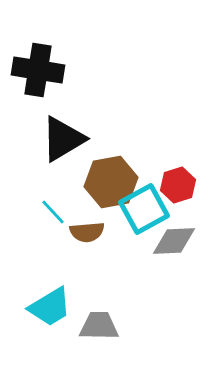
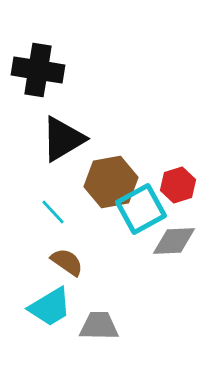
cyan square: moved 3 px left
brown semicircle: moved 20 px left, 30 px down; rotated 140 degrees counterclockwise
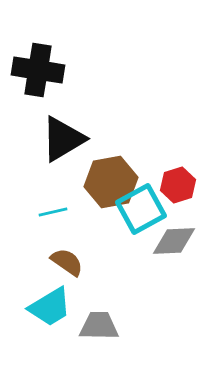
cyan line: rotated 60 degrees counterclockwise
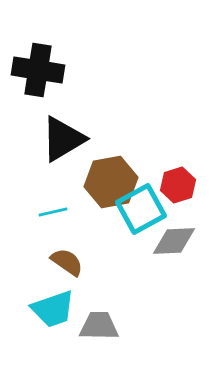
cyan trapezoid: moved 3 px right, 2 px down; rotated 12 degrees clockwise
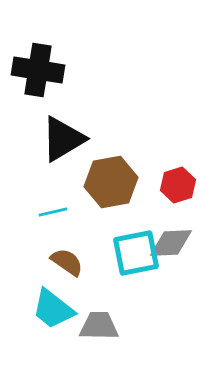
cyan square: moved 5 px left, 44 px down; rotated 18 degrees clockwise
gray diamond: moved 3 px left, 2 px down
cyan trapezoid: rotated 57 degrees clockwise
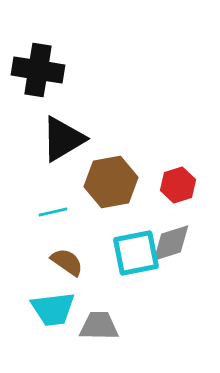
gray diamond: rotated 15 degrees counterclockwise
cyan trapezoid: rotated 45 degrees counterclockwise
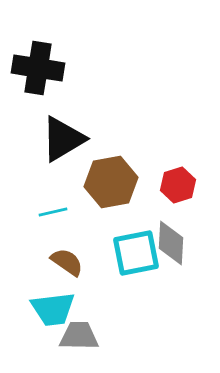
black cross: moved 2 px up
gray diamond: rotated 69 degrees counterclockwise
gray trapezoid: moved 20 px left, 10 px down
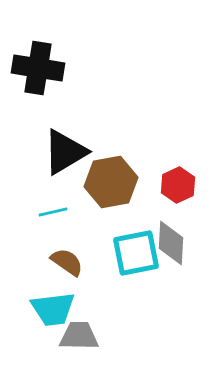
black triangle: moved 2 px right, 13 px down
red hexagon: rotated 8 degrees counterclockwise
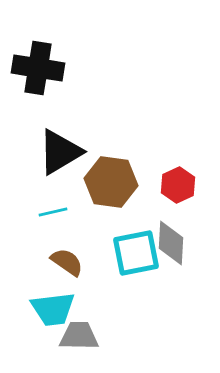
black triangle: moved 5 px left
brown hexagon: rotated 18 degrees clockwise
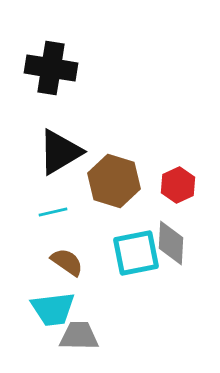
black cross: moved 13 px right
brown hexagon: moved 3 px right, 1 px up; rotated 9 degrees clockwise
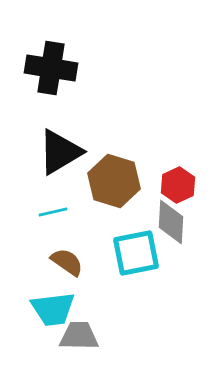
gray diamond: moved 21 px up
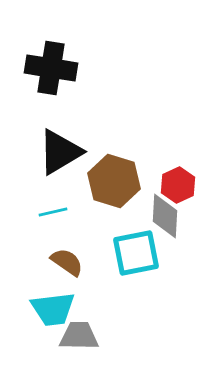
gray diamond: moved 6 px left, 6 px up
